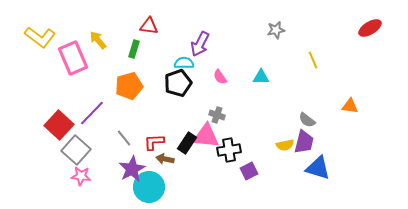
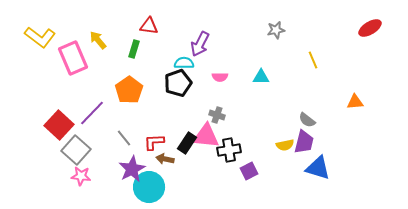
pink semicircle: rotated 56 degrees counterclockwise
orange pentagon: moved 4 px down; rotated 20 degrees counterclockwise
orange triangle: moved 5 px right, 4 px up; rotated 12 degrees counterclockwise
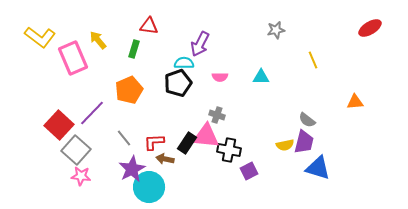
orange pentagon: rotated 12 degrees clockwise
black cross: rotated 20 degrees clockwise
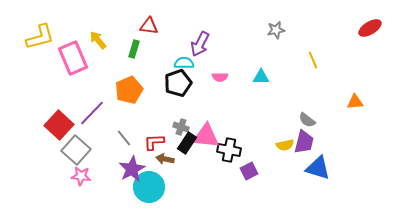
yellow L-shape: rotated 52 degrees counterclockwise
gray cross: moved 36 px left, 12 px down
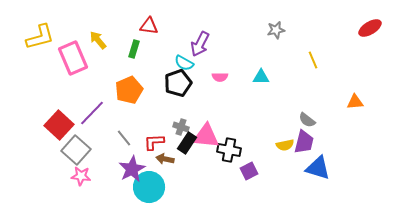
cyan semicircle: rotated 150 degrees counterclockwise
